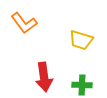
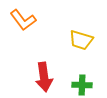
orange L-shape: moved 1 px left, 3 px up
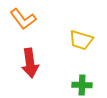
orange L-shape: moved 1 px up
red arrow: moved 14 px left, 14 px up
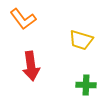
red arrow: moved 1 px right, 3 px down
green cross: moved 4 px right
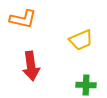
orange L-shape: rotated 40 degrees counterclockwise
yellow trapezoid: rotated 40 degrees counterclockwise
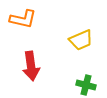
green cross: rotated 12 degrees clockwise
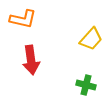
yellow trapezoid: moved 10 px right, 1 px up; rotated 25 degrees counterclockwise
red arrow: moved 6 px up
